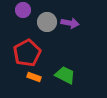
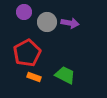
purple circle: moved 1 px right, 2 px down
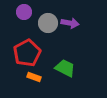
gray circle: moved 1 px right, 1 px down
green trapezoid: moved 7 px up
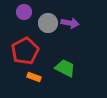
red pentagon: moved 2 px left, 2 px up
